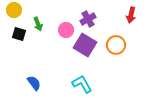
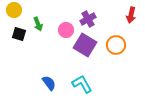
blue semicircle: moved 15 px right
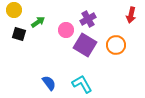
green arrow: moved 2 px up; rotated 104 degrees counterclockwise
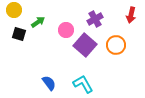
purple cross: moved 7 px right
purple square: rotated 10 degrees clockwise
cyan L-shape: moved 1 px right
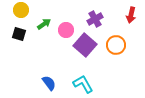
yellow circle: moved 7 px right
green arrow: moved 6 px right, 2 px down
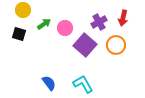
yellow circle: moved 2 px right
red arrow: moved 8 px left, 3 px down
purple cross: moved 4 px right, 3 px down
pink circle: moved 1 px left, 2 px up
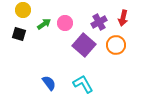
pink circle: moved 5 px up
purple square: moved 1 px left
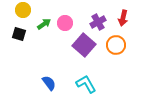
purple cross: moved 1 px left
cyan L-shape: moved 3 px right
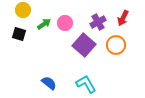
red arrow: rotated 14 degrees clockwise
blue semicircle: rotated 14 degrees counterclockwise
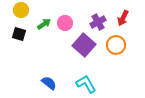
yellow circle: moved 2 px left
